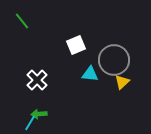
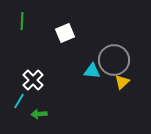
green line: rotated 42 degrees clockwise
white square: moved 11 px left, 12 px up
cyan triangle: moved 2 px right, 3 px up
white cross: moved 4 px left
cyan line: moved 11 px left, 22 px up
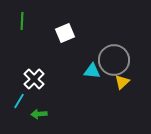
white cross: moved 1 px right, 1 px up
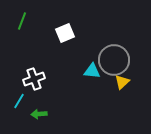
green line: rotated 18 degrees clockwise
white cross: rotated 25 degrees clockwise
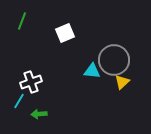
white cross: moved 3 px left, 3 px down
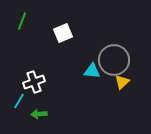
white square: moved 2 px left
white cross: moved 3 px right
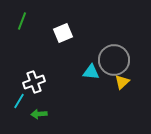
cyan triangle: moved 1 px left, 1 px down
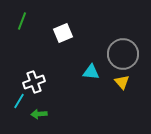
gray circle: moved 9 px right, 6 px up
yellow triangle: rotated 28 degrees counterclockwise
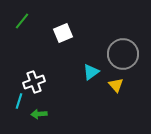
green line: rotated 18 degrees clockwise
cyan triangle: rotated 42 degrees counterclockwise
yellow triangle: moved 6 px left, 3 px down
cyan line: rotated 14 degrees counterclockwise
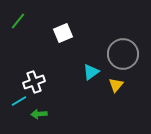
green line: moved 4 px left
yellow triangle: rotated 21 degrees clockwise
cyan line: rotated 42 degrees clockwise
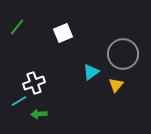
green line: moved 1 px left, 6 px down
white cross: moved 1 px down
